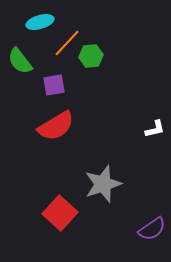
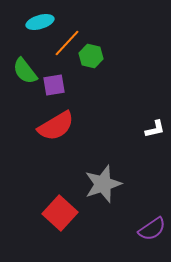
green hexagon: rotated 20 degrees clockwise
green semicircle: moved 5 px right, 10 px down
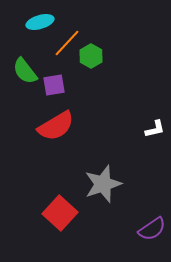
green hexagon: rotated 15 degrees clockwise
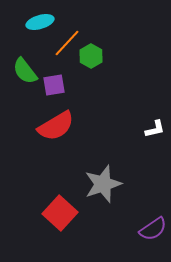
purple semicircle: moved 1 px right
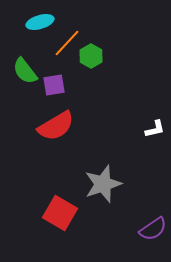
red square: rotated 12 degrees counterclockwise
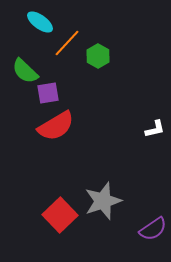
cyan ellipse: rotated 52 degrees clockwise
green hexagon: moved 7 px right
green semicircle: rotated 8 degrees counterclockwise
purple square: moved 6 px left, 8 px down
gray star: moved 17 px down
red square: moved 2 px down; rotated 16 degrees clockwise
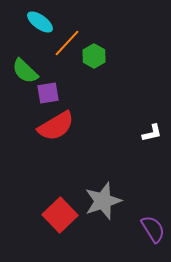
green hexagon: moved 4 px left
white L-shape: moved 3 px left, 4 px down
purple semicircle: rotated 88 degrees counterclockwise
